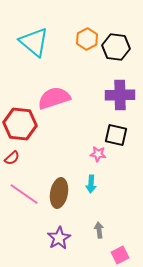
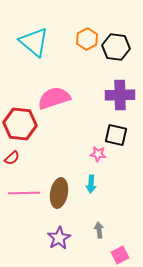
pink line: moved 1 px up; rotated 36 degrees counterclockwise
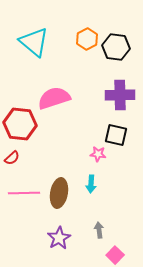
pink square: moved 5 px left; rotated 18 degrees counterclockwise
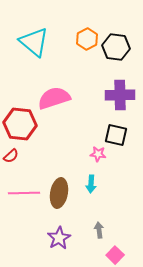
red semicircle: moved 1 px left, 2 px up
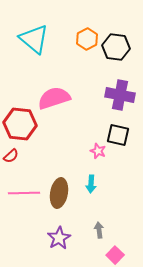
cyan triangle: moved 3 px up
purple cross: rotated 12 degrees clockwise
black square: moved 2 px right
pink star: moved 3 px up; rotated 14 degrees clockwise
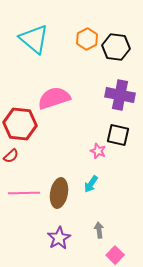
cyan arrow: rotated 30 degrees clockwise
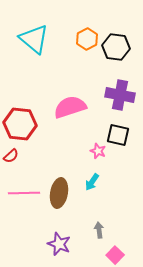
pink semicircle: moved 16 px right, 9 px down
cyan arrow: moved 1 px right, 2 px up
purple star: moved 6 px down; rotated 20 degrees counterclockwise
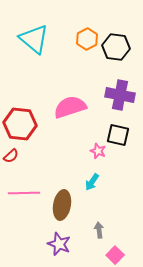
brown ellipse: moved 3 px right, 12 px down
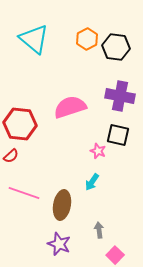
purple cross: moved 1 px down
pink line: rotated 20 degrees clockwise
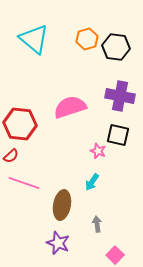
orange hexagon: rotated 10 degrees clockwise
pink line: moved 10 px up
gray arrow: moved 2 px left, 6 px up
purple star: moved 1 px left, 1 px up
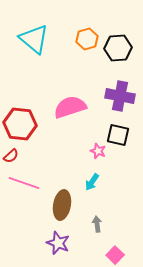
black hexagon: moved 2 px right, 1 px down; rotated 12 degrees counterclockwise
